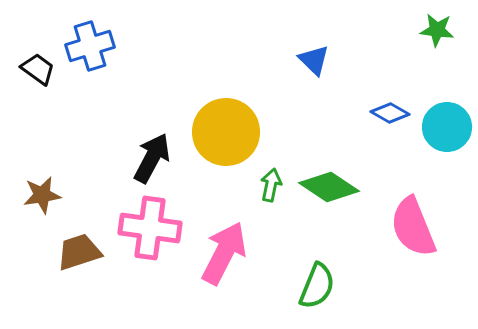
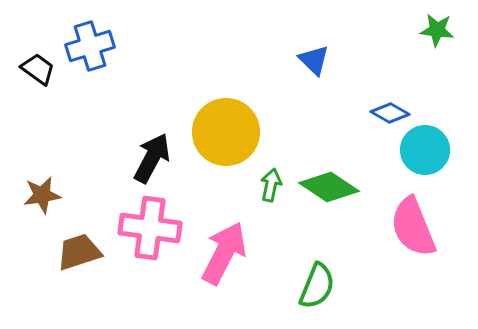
cyan circle: moved 22 px left, 23 px down
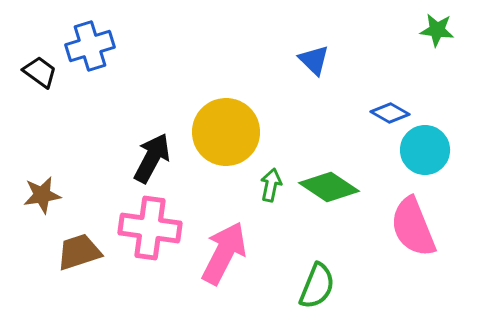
black trapezoid: moved 2 px right, 3 px down
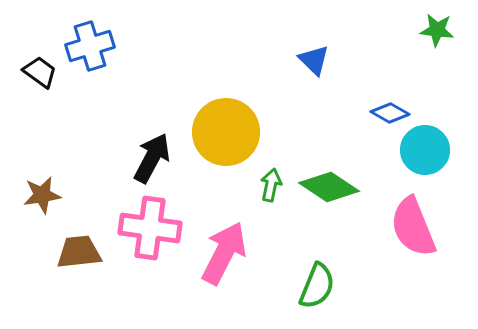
brown trapezoid: rotated 12 degrees clockwise
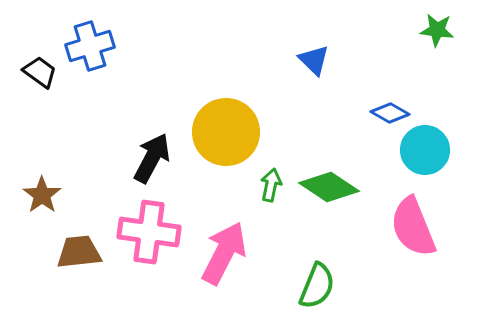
brown star: rotated 27 degrees counterclockwise
pink cross: moved 1 px left, 4 px down
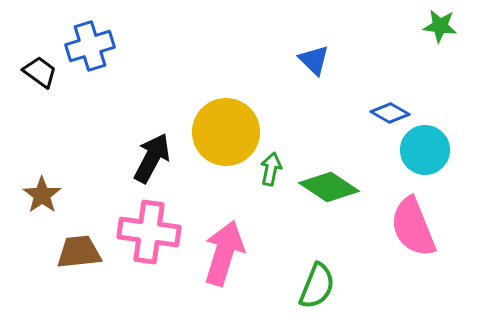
green star: moved 3 px right, 4 px up
green arrow: moved 16 px up
pink arrow: rotated 10 degrees counterclockwise
